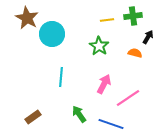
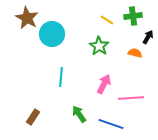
yellow line: rotated 40 degrees clockwise
pink line: moved 3 px right; rotated 30 degrees clockwise
brown rectangle: rotated 21 degrees counterclockwise
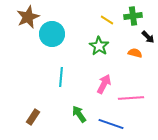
brown star: moved 1 px right, 1 px up; rotated 20 degrees clockwise
black arrow: rotated 104 degrees clockwise
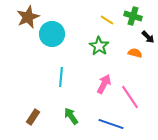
green cross: rotated 24 degrees clockwise
pink line: moved 1 px left, 1 px up; rotated 60 degrees clockwise
green arrow: moved 8 px left, 2 px down
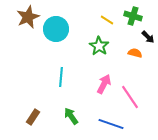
cyan circle: moved 4 px right, 5 px up
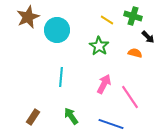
cyan circle: moved 1 px right, 1 px down
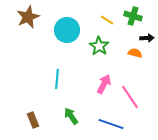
cyan circle: moved 10 px right
black arrow: moved 1 px left, 1 px down; rotated 48 degrees counterclockwise
cyan line: moved 4 px left, 2 px down
brown rectangle: moved 3 px down; rotated 56 degrees counterclockwise
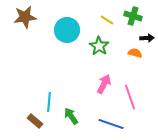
brown star: moved 3 px left; rotated 15 degrees clockwise
cyan line: moved 8 px left, 23 px down
pink line: rotated 15 degrees clockwise
brown rectangle: moved 2 px right, 1 px down; rotated 28 degrees counterclockwise
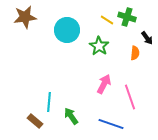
green cross: moved 6 px left, 1 px down
black arrow: rotated 56 degrees clockwise
orange semicircle: rotated 80 degrees clockwise
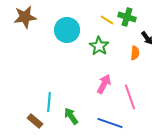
blue line: moved 1 px left, 1 px up
